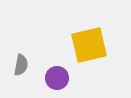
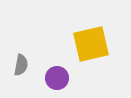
yellow square: moved 2 px right, 1 px up
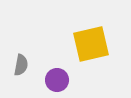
purple circle: moved 2 px down
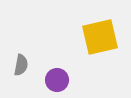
yellow square: moved 9 px right, 7 px up
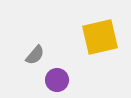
gray semicircle: moved 14 px right, 10 px up; rotated 30 degrees clockwise
